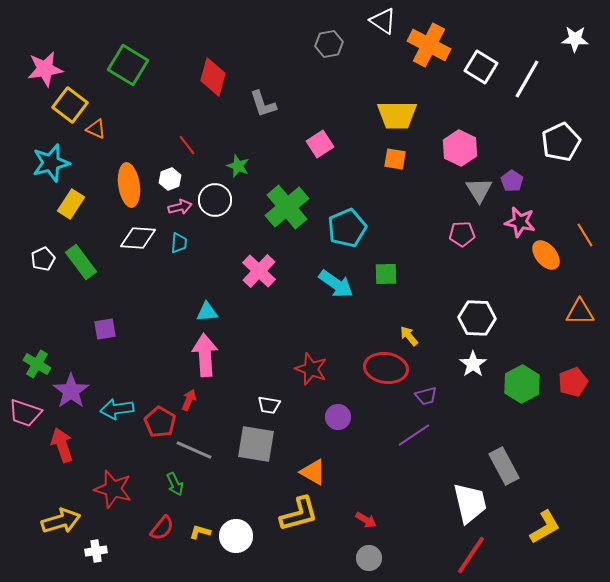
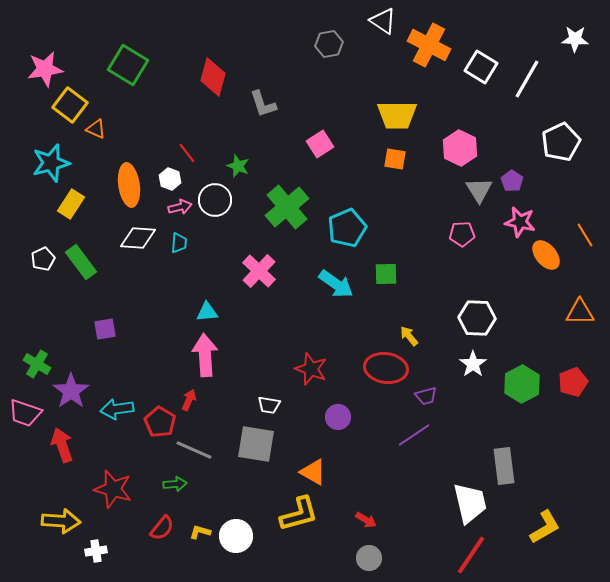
red line at (187, 145): moved 8 px down
white hexagon at (170, 179): rotated 20 degrees counterclockwise
gray rectangle at (504, 466): rotated 21 degrees clockwise
green arrow at (175, 484): rotated 70 degrees counterclockwise
yellow arrow at (61, 521): rotated 21 degrees clockwise
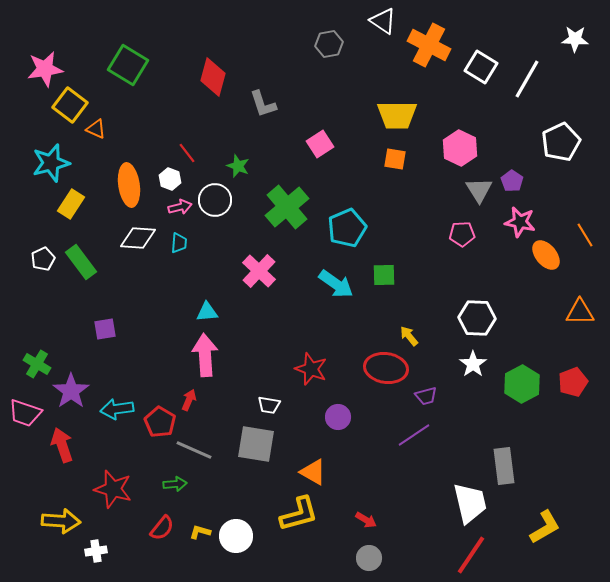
green square at (386, 274): moved 2 px left, 1 px down
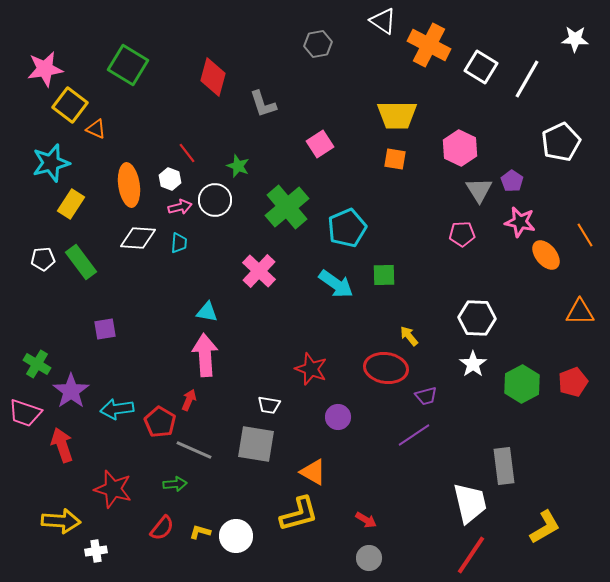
gray hexagon at (329, 44): moved 11 px left
white pentagon at (43, 259): rotated 20 degrees clockwise
cyan triangle at (207, 312): rotated 15 degrees clockwise
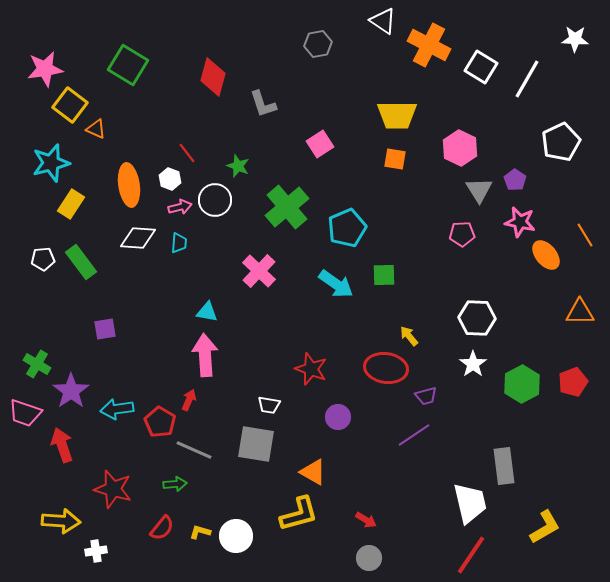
purple pentagon at (512, 181): moved 3 px right, 1 px up
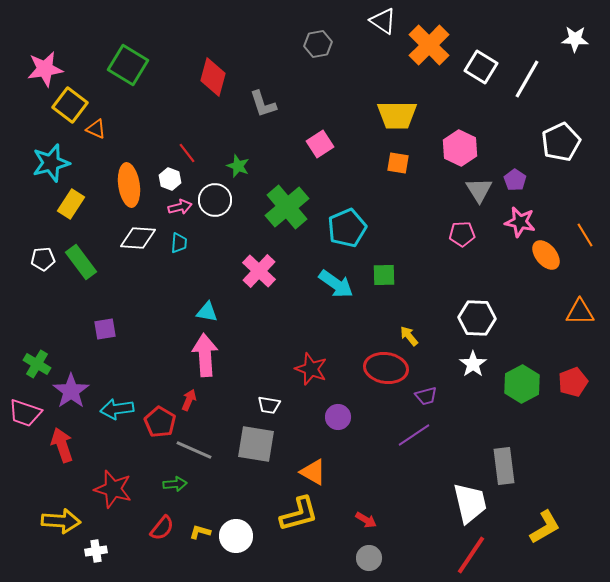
orange cross at (429, 45): rotated 18 degrees clockwise
orange square at (395, 159): moved 3 px right, 4 px down
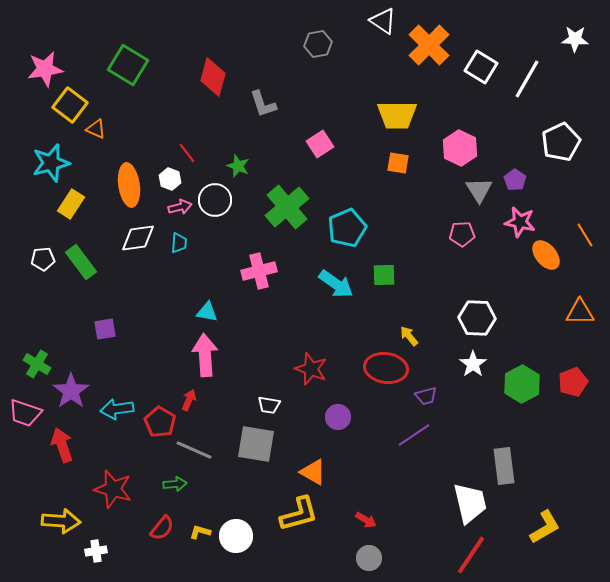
white diamond at (138, 238): rotated 12 degrees counterclockwise
pink cross at (259, 271): rotated 32 degrees clockwise
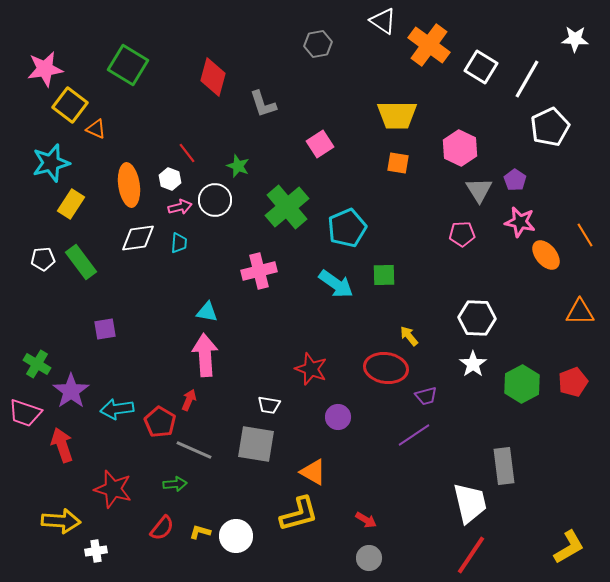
orange cross at (429, 45): rotated 9 degrees counterclockwise
white pentagon at (561, 142): moved 11 px left, 15 px up
yellow L-shape at (545, 527): moved 24 px right, 20 px down
